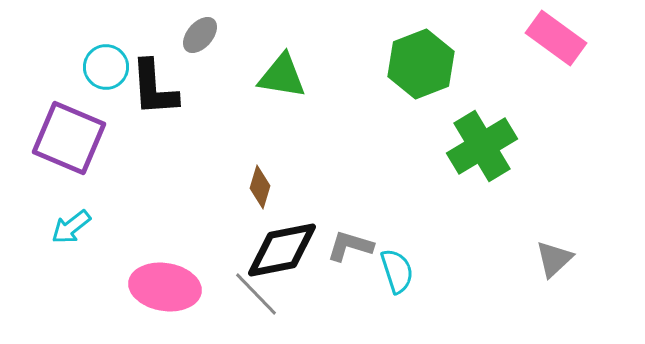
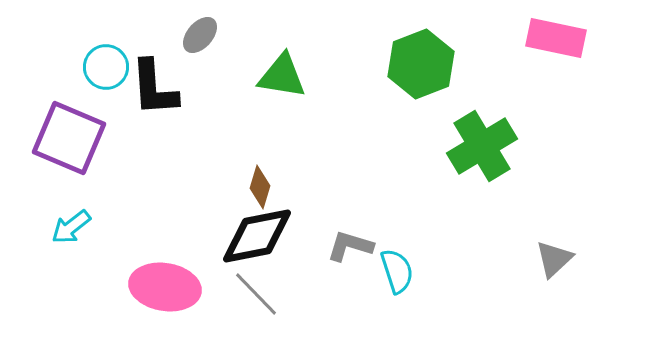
pink rectangle: rotated 24 degrees counterclockwise
black diamond: moved 25 px left, 14 px up
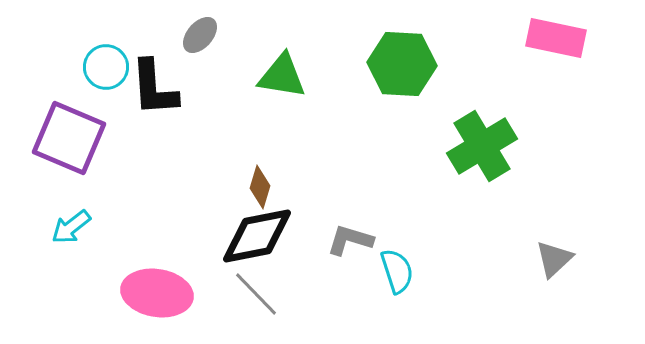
green hexagon: moved 19 px left; rotated 24 degrees clockwise
gray L-shape: moved 6 px up
pink ellipse: moved 8 px left, 6 px down
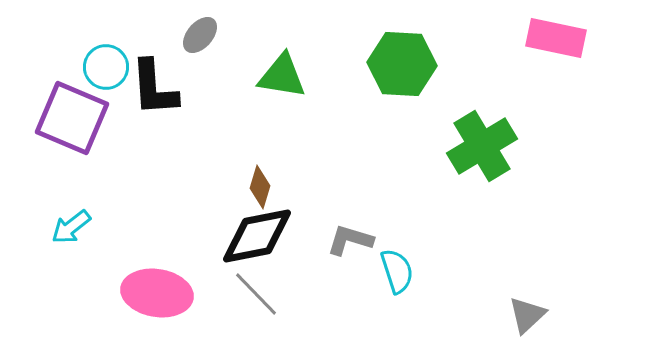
purple square: moved 3 px right, 20 px up
gray triangle: moved 27 px left, 56 px down
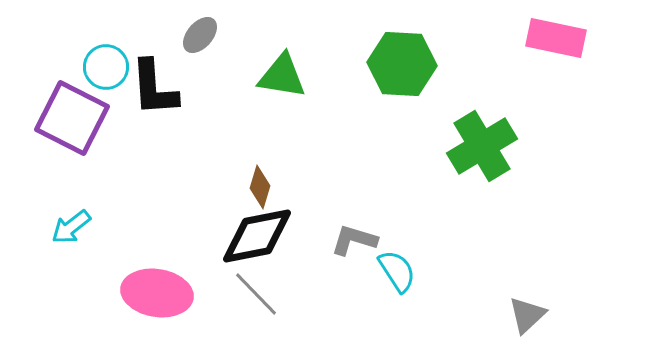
purple square: rotated 4 degrees clockwise
gray L-shape: moved 4 px right
cyan semicircle: rotated 15 degrees counterclockwise
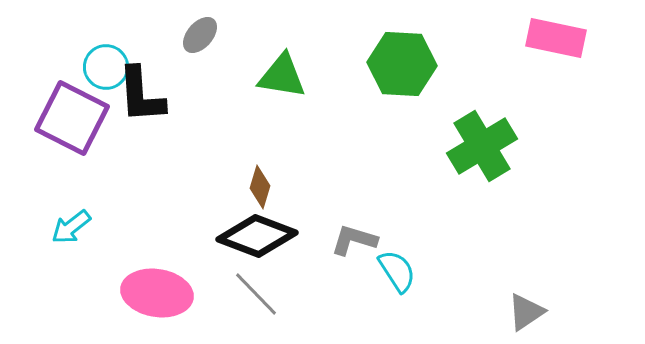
black L-shape: moved 13 px left, 7 px down
black diamond: rotated 32 degrees clockwise
gray triangle: moved 1 px left, 3 px up; rotated 9 degrees clockwise
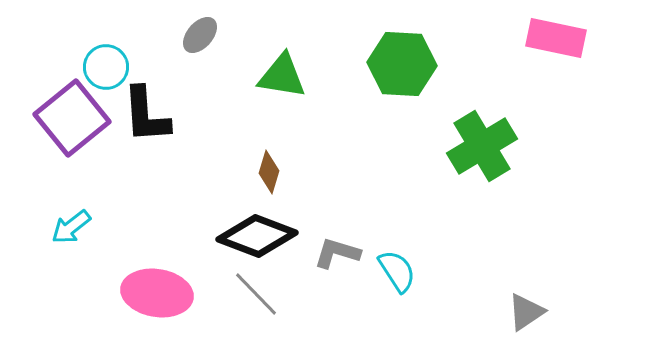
black L-shape: moved 5 px right, 20 px down
purple square: rotated 24 degrees clockwise
brown diamond: moved 9 px right, 15 px up
gray L-shape: moved 17 px left, 13 px down
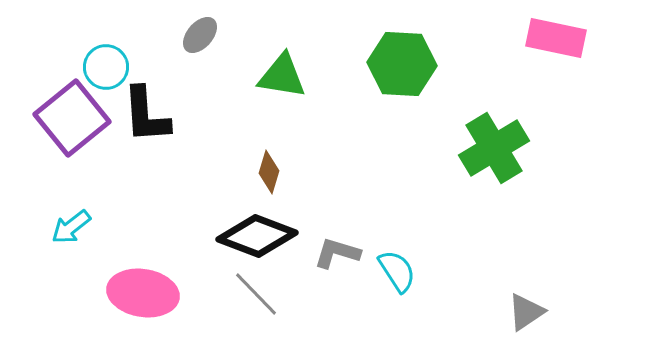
green cross: moved 12 px right, 2 px down
pink ellipse: moved 14 px left
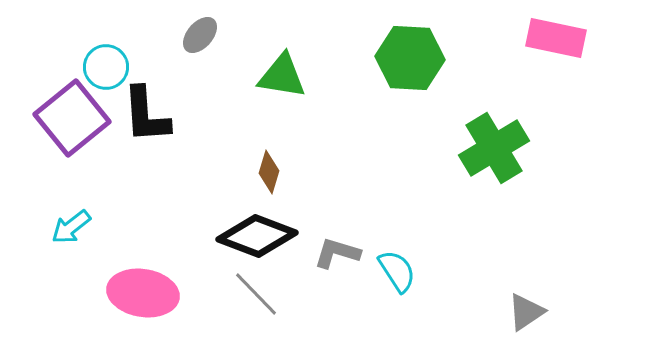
green hexagon: moved 8 px right, 6 px up
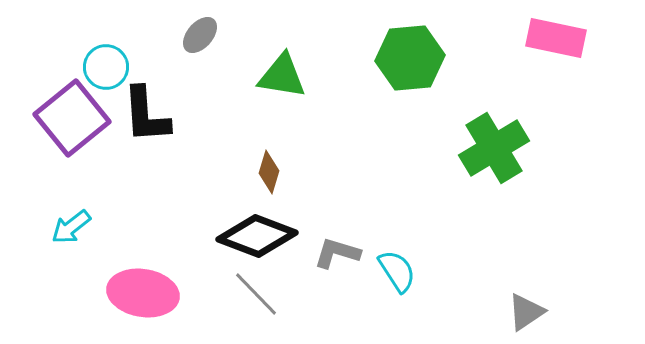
green hexagon: rotated 8 degrees counterclockwise
